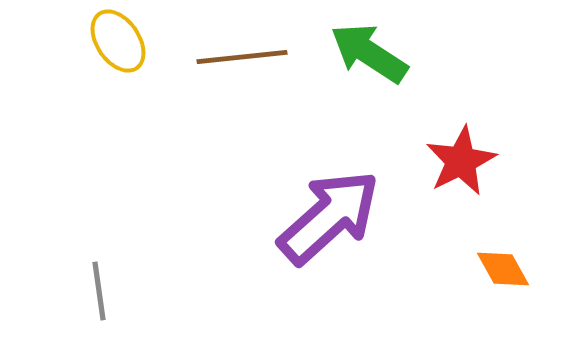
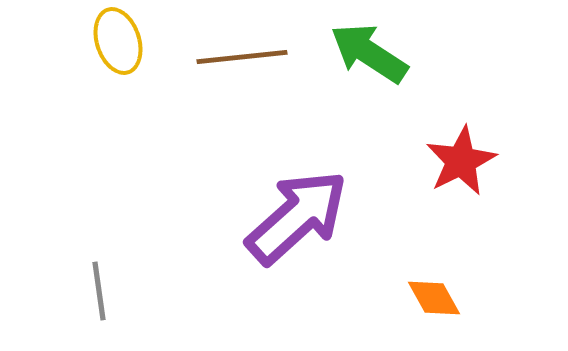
yellow ellipse: rotated 16 degrees clockwise
purple arrow: moved 32 px left
orange diamond: moved 69 px left, 29 px down
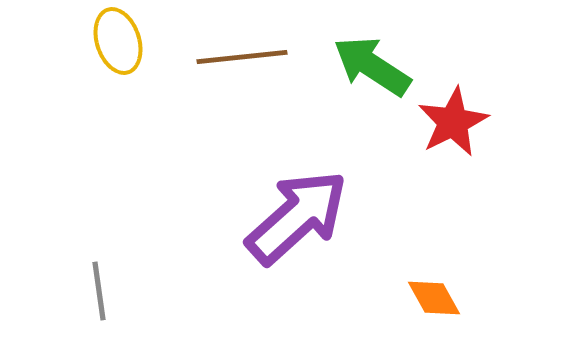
green arrow: moved 3 px right, 13 px down
red star: moved 8 px left, 39 px up
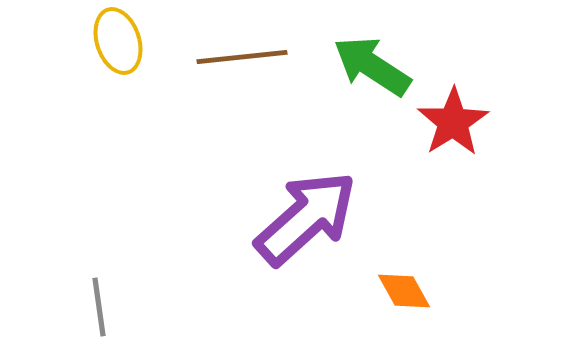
red star: rotated 6 degrees counterclockwise
purple arrow: moved 9 px right, 1 px down
gray line: moved 16 px down
orange diamond: moved 30 px left, 7 px up
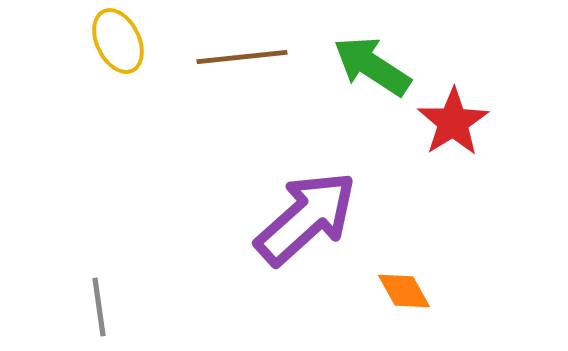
yellow ellipse: rotated 8 degrees counterclockwise
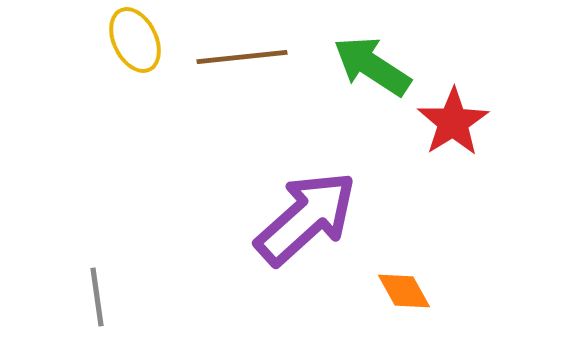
yellow ellipse: moved 17 px right, 1 px up
gray line: moved 2 px left, 10 px up
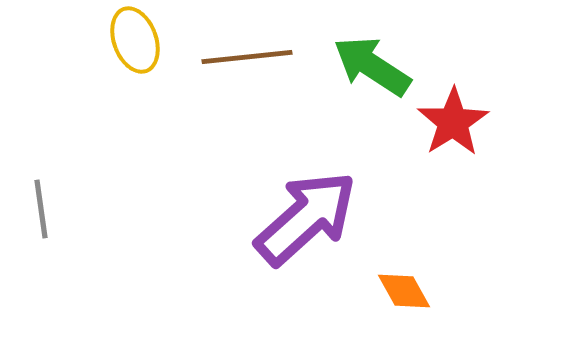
yellow ellipse: rotated 6 degrees clockwise
brown line: moved 5 px right
gray line: moved 56 px left, 88 px up
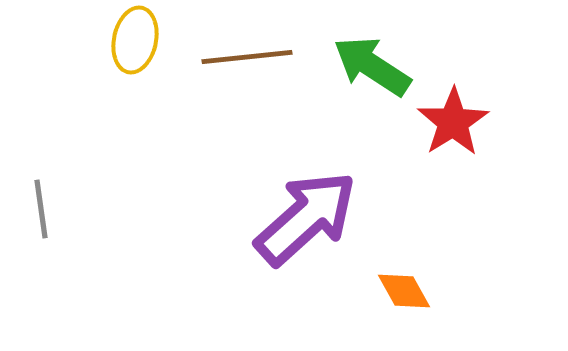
yellow ellipse: rotated 32 degrees clockwise
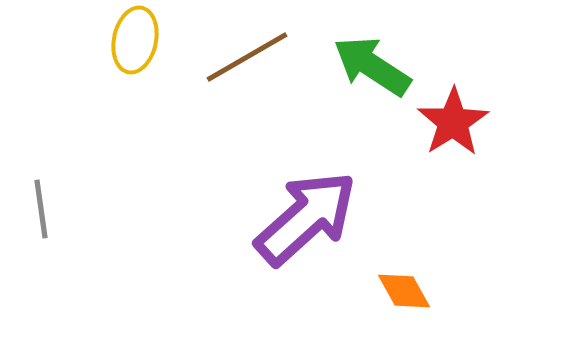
brown line: rotated 24 degrees counterclockwise
